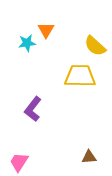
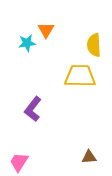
yellow semicircle: moved 1 px left, 1 px up; rotated 45 degrees clockwise
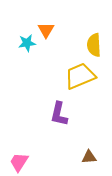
yellow trapezoid: rotated 24 degrees counterclockwise
purple L-shape: moved 26 px right, 5 px down; rotated 25 degrees counterclockwise
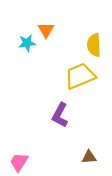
purple L-shape: moved 1 px right, 1 px down; rotated 15 degrees clockwise
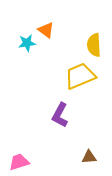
orange triangle: rotated 24 degrees counterclockwise
pink trapezoid: rotated 40 degrees clockwise
